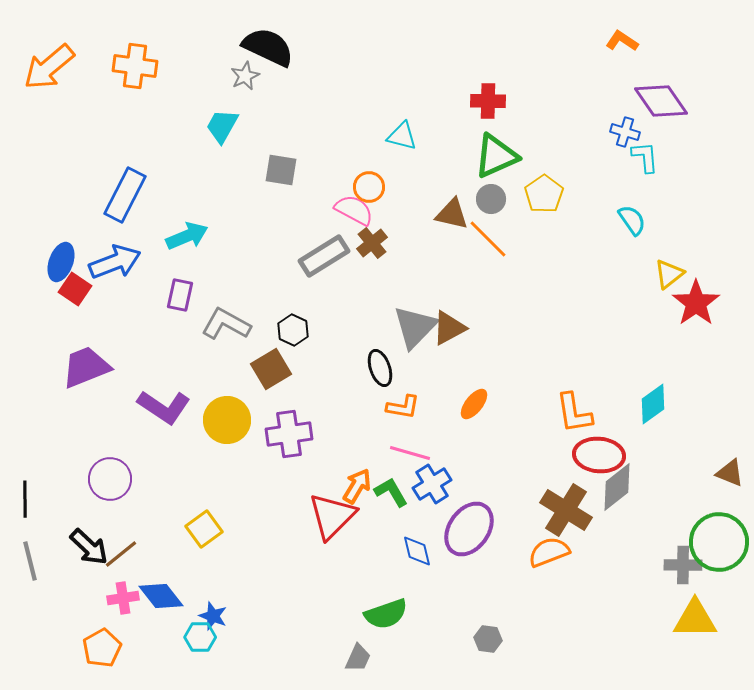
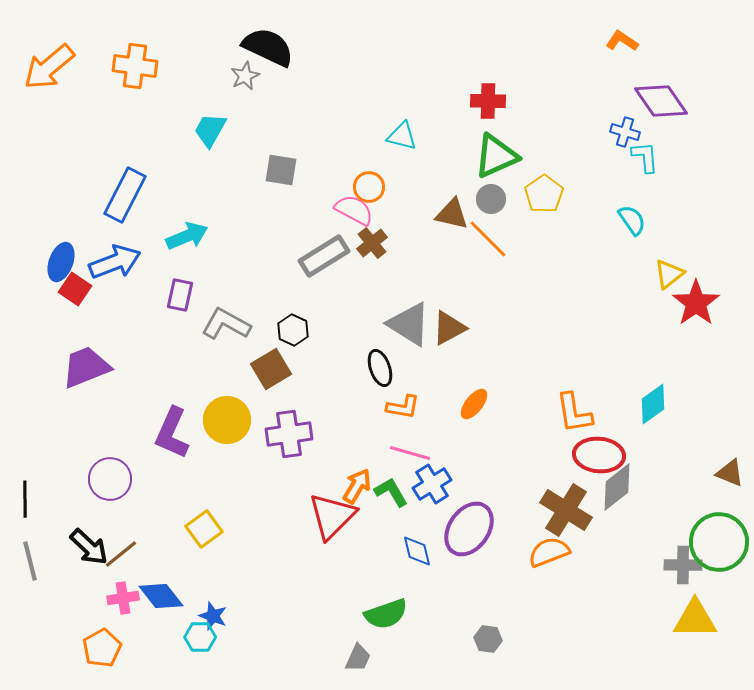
cyan trapezoid at (222, 126): moved 12 px left, 4 px down
gray triangle at (415, 327): moved 6 px left, 3 px up; rotated 42 degrees counterclockwise
purple L-shape at (164, 407): moved 8 px right, 26 px down; rotated 80 degrees clockwise
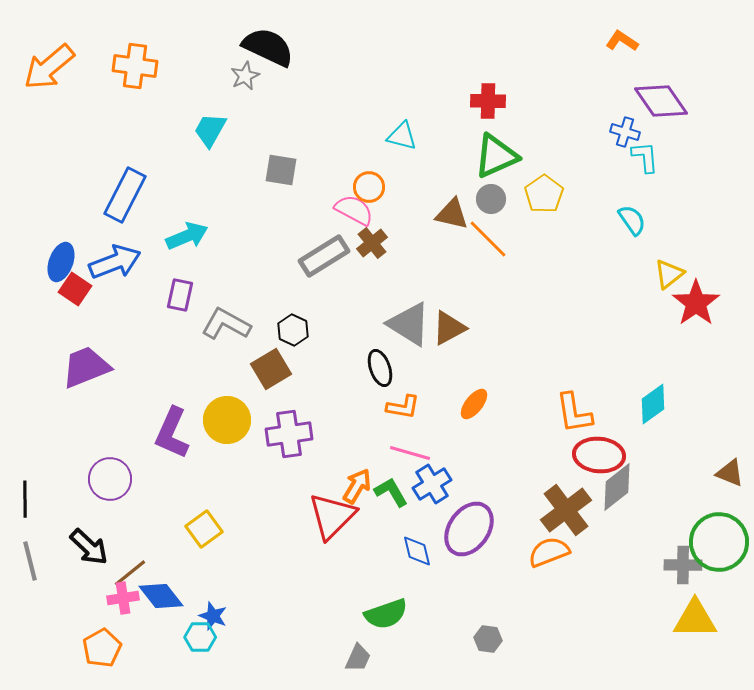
brown cross at (566, 510): rotated 21 degrees clockwise
brown line at (121, 554): moved 9 px right, 19 px down
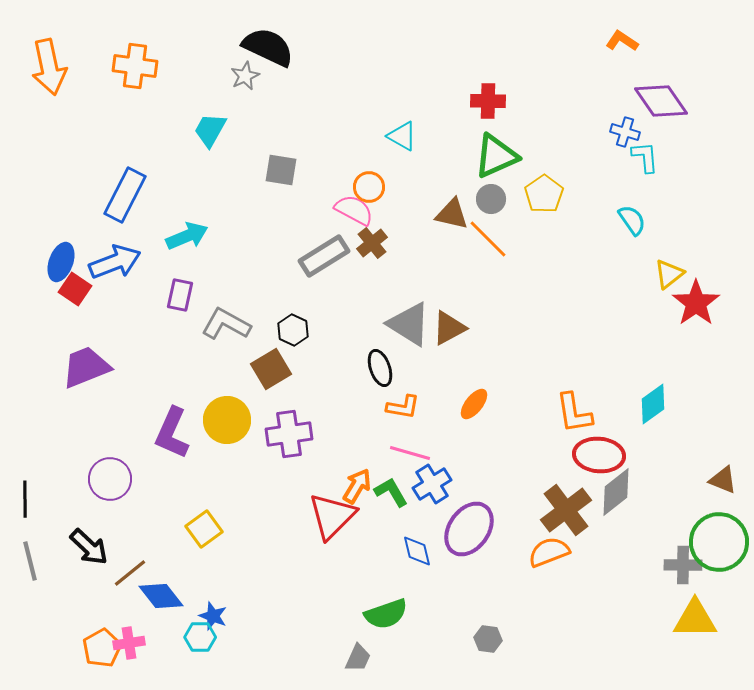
orange arrow at (49, 67): rotated 62 degrees counterclockwise
cyan triangle at (402, 136): rotated 16 degrees clockwise
brown triangle at (730, 473): moved 7 px left, 7 px down
gray diamond at (617, 487): moved 1 px left, 5 px down
pink cross at (123, 598): moved 6 px right, 45 px down
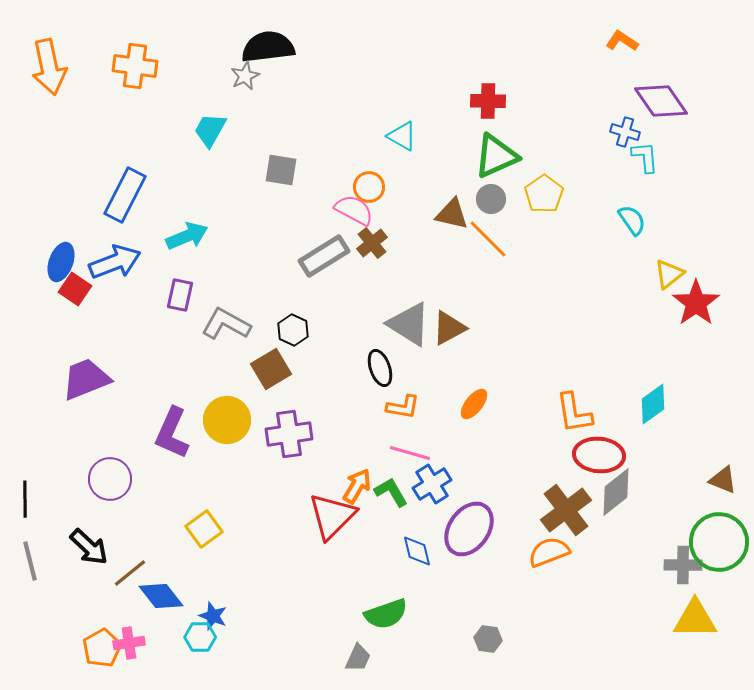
black semicircle at (268, 47): rotated 32 degrees counterclockwise
purple trapezoid at (86, 367): moved 12 px down
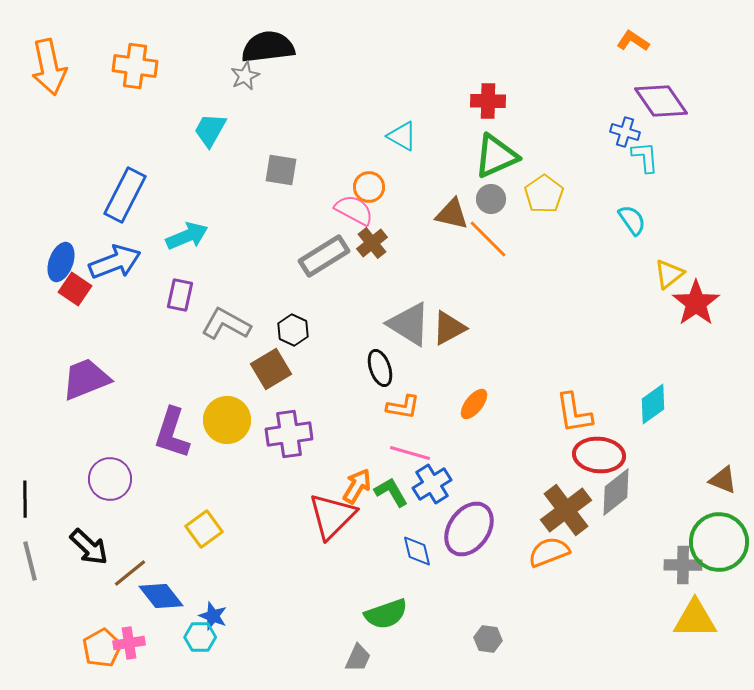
orange L-shape at (622, 41): moved 11 px right
purple L-shape at (172, 433): rotated 6 degrees counterclockwise
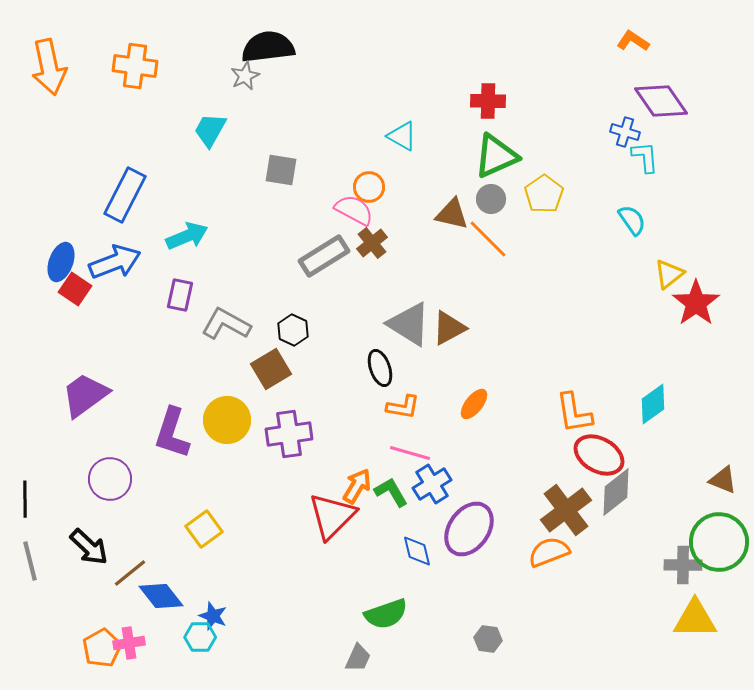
purple trapezoid at (86, 379): moved 1 px left, 16 px down; rotated 14 degrees counterclockwise
red ellipse at (599, 455): rotated 24 degrees clockwise
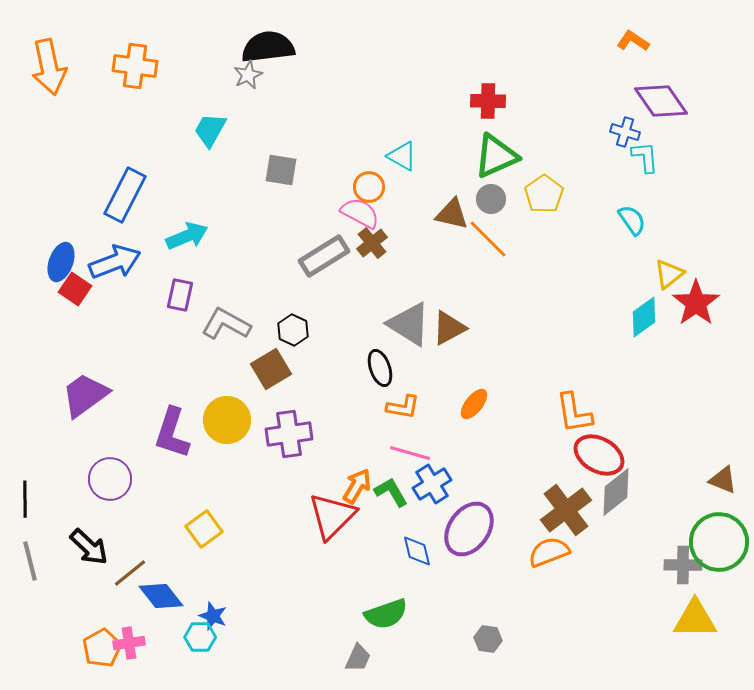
gray star at (245, 76): moved 3 px right, 1 px up
cyan triangle at (402, 136): moved 20 px down
pink semicircle at (354, 210): moved 6 px right, 3 px down
cyan diamond at (653, 404): moved 9 px left, 87 px up
